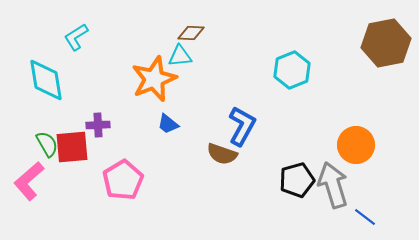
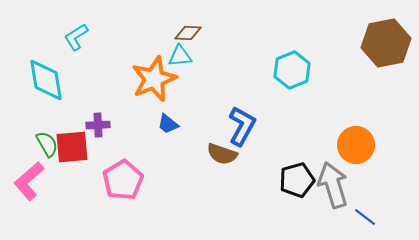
brown diamond: moved 3 px left
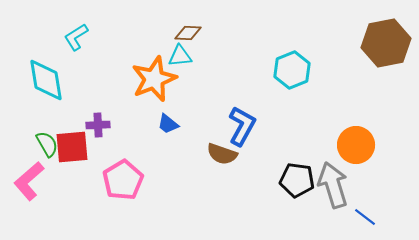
black pentagon: rotated 24 degrees clockwise
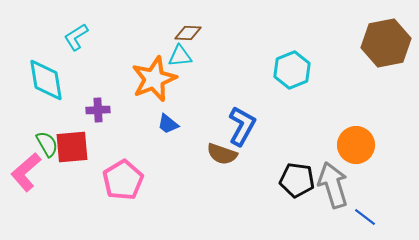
purple cross: moved 15 px up
pink L-shape: moved 3 px left, 9 px up
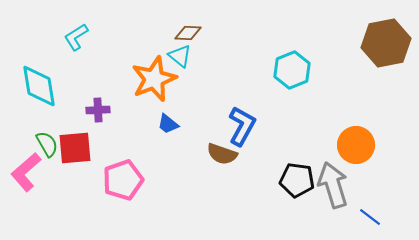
cyan triangle: rotated 45 degrees clockwise
cyan diamond: moved 7 px left, 6 px down
red square: moved 3 px right, 1 px down
pink pentagon: rotated 12 degrees clockwise
blue line: moved 5 px right
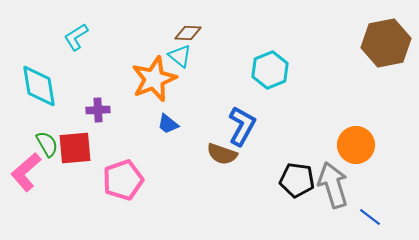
cyan hexagon: moved 22 px left
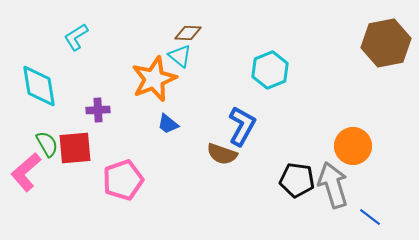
orange circle: moved 3 px left, 1 px down
